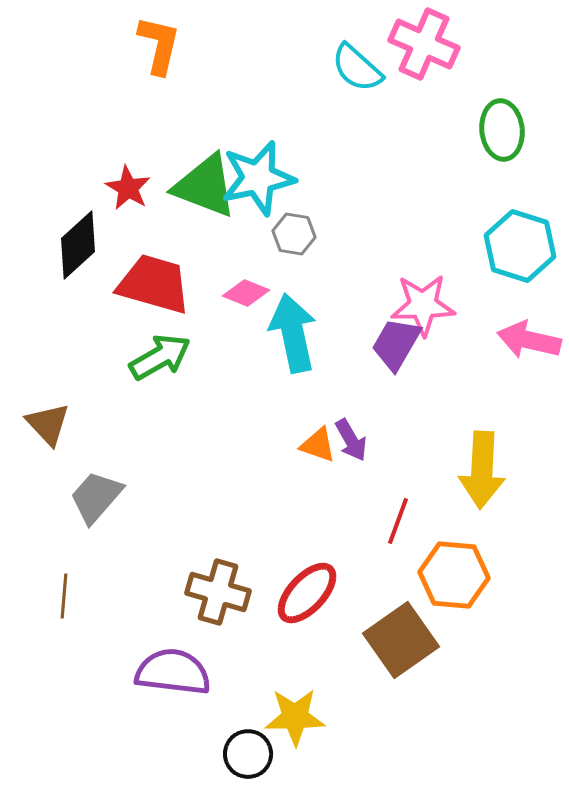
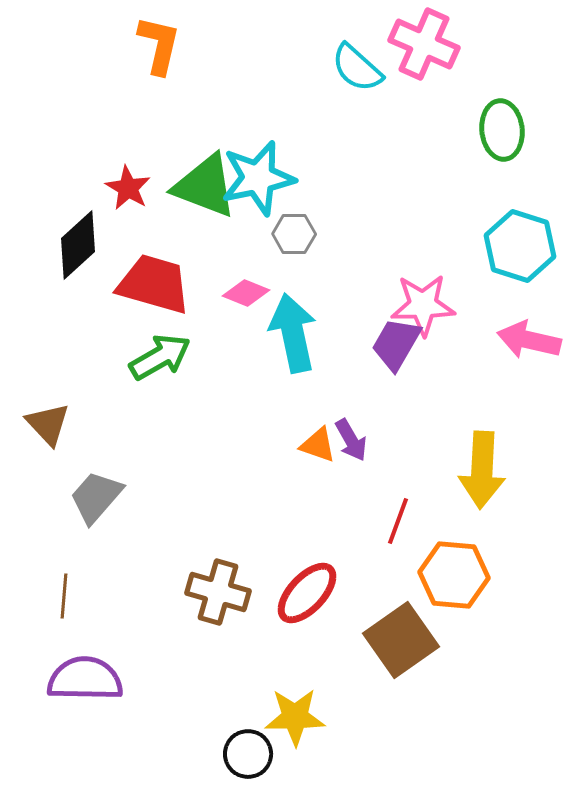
gray hexagon: rotated 9 degrees counterclockwise
purple semicircle: moved 88 px left, 7 px down; rotated 6 degrees counterclockwise
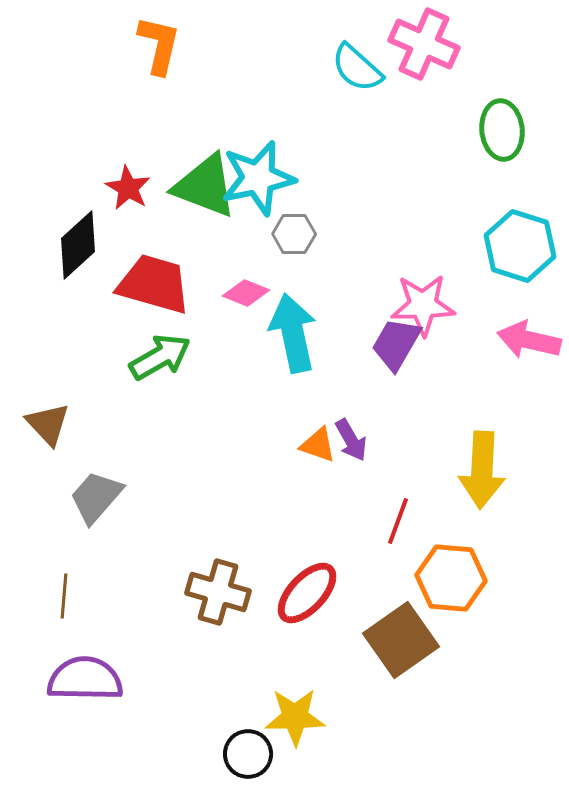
orange hexagon: moved 3 px left, 3 px down
